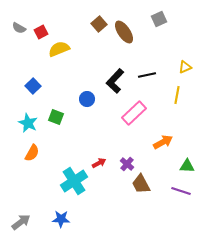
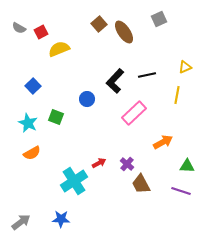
orange semicircle: rotated 30 degrees clockwise
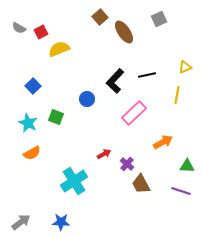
brown square: moved 1 px right, 7 px up
red arrow: moved 5 px right, 9 px up
blue star: moved 3 px down
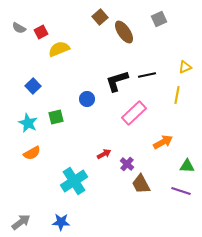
black L-shape: moved 2 px right; rotated 30 degrees clockwise
green square: rotated 35 degrees counterclockwise
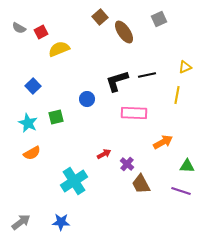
pink rectangle: rotated 45 degrees clockwise
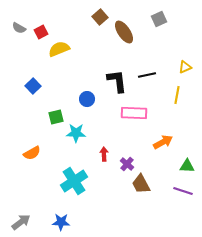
black L-shape: rotated 100 degrees clockwise
cyan star: moved 48 px right, 10 px down; rotated 24 degrees counterclockwise
red arrow: rotated 64 degrees counterclockwise
purple line: moved 2 px right
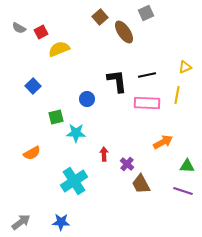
gray square: moved 13 px left, 6 px up
pink rectangle: moved 13 px right, 10 px up
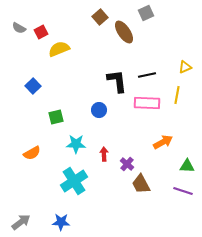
blue circle: moved 12 px right, 11 px down
cyan star: moved 11 px down
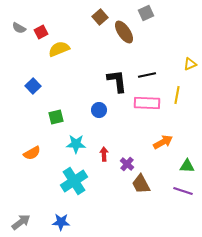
yellow triangle: moved 5 px right, 3 px up
